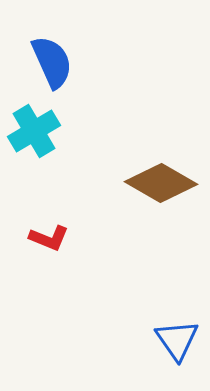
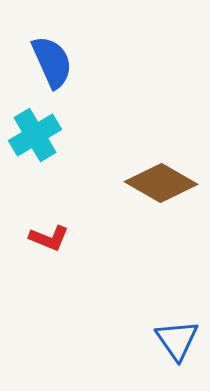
cyan cross: moved 1 px right, 4 px down
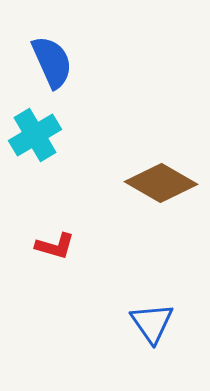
red L-shape: moved 6 px right, 8 px down; rotated 6 degrees counterclockwise
blue triangle: moved 25 px left, 17 px up
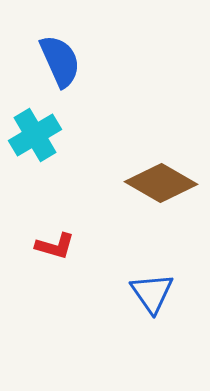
blue semicircle: moved 8 px right, 1 px up
blue triangle: moved 30 px up
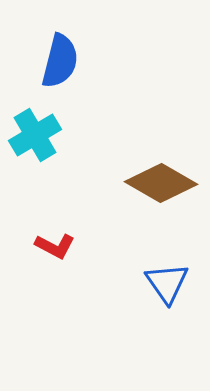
blue semicircle: rotated 38 degrees clockwise
red L-shape: rotated 12 degrees clockwise
blue triangle: moved 15 px right, 10 px up
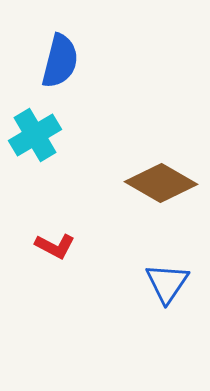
blue triangle: rotated 9 degrees clockwise
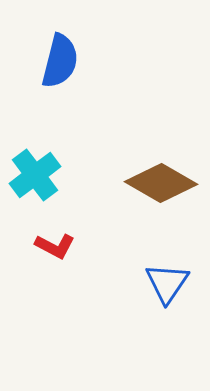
cyan cross: moved 40 px down; rotated 6 degrees counterclockwise
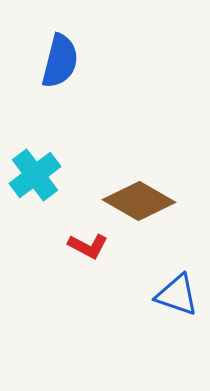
brown diamond: moved 22 px left, 18 px down
red L-shape: moved 33 px right
blue triangle: moved 10 px right, 12 px down; rotated 45 degrees counterclockwise
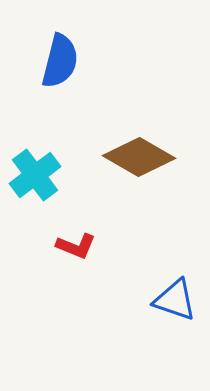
brown diamond: moved 44 px up
red L-shape: moved 12 px left; rotated 6 degrees counterclockwise
blue triangle: moved 2 px left, 5 px down
